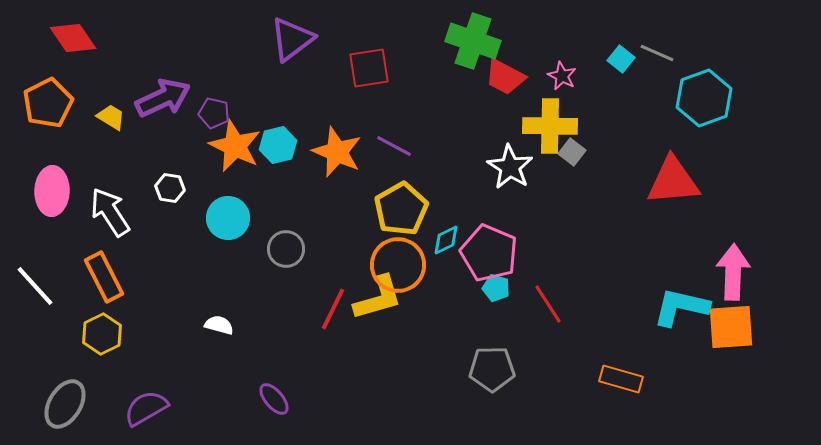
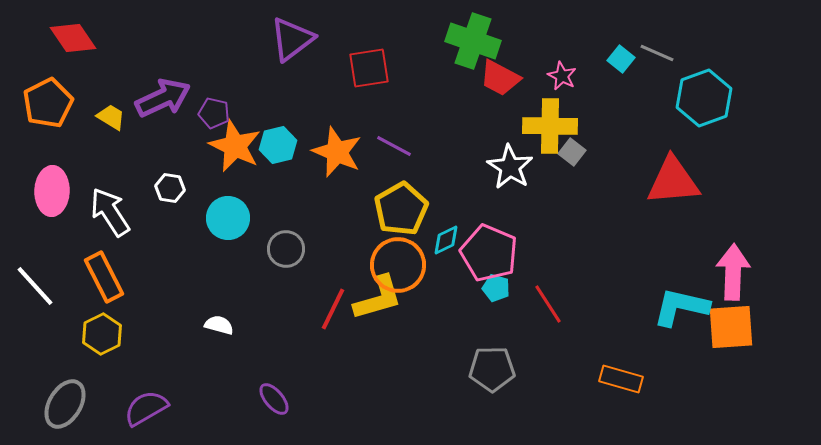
red trapezoid at (505, 77): moved 5 px left, 1 px down
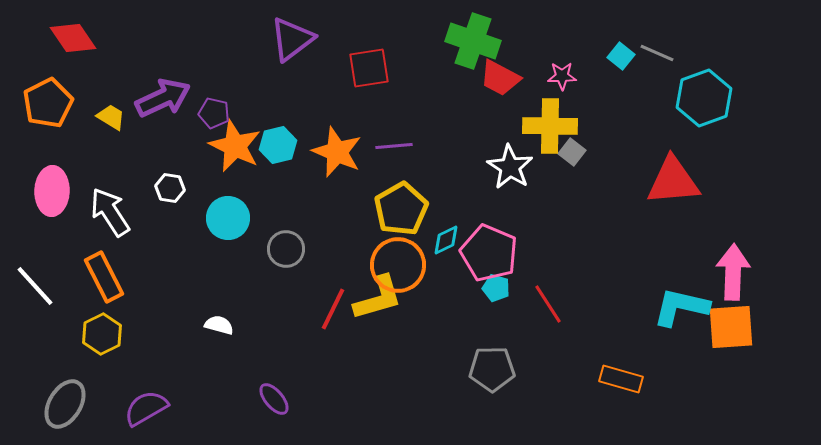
cyan square at (621, 59): moved 3 px up
pink star at (562, 76): rotated 28 degrees counterclockwise
purple line at (394, 146): rotated 33 degrees counterclockwise
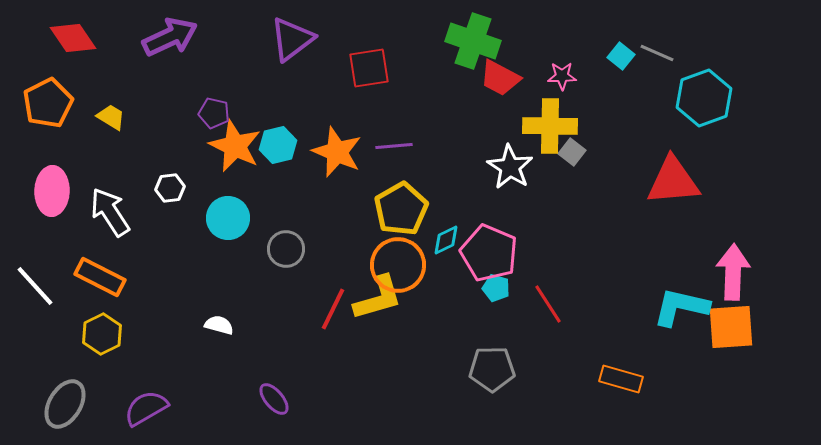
purple arrow at (163, 98): moved 7 px right, 61 px up
white hexagon at (170, 188): rotated 16 degrees counterclockwise
orange rectangle at (104, 277): moved 4 px left; rotated 36 degrees counterclockwise
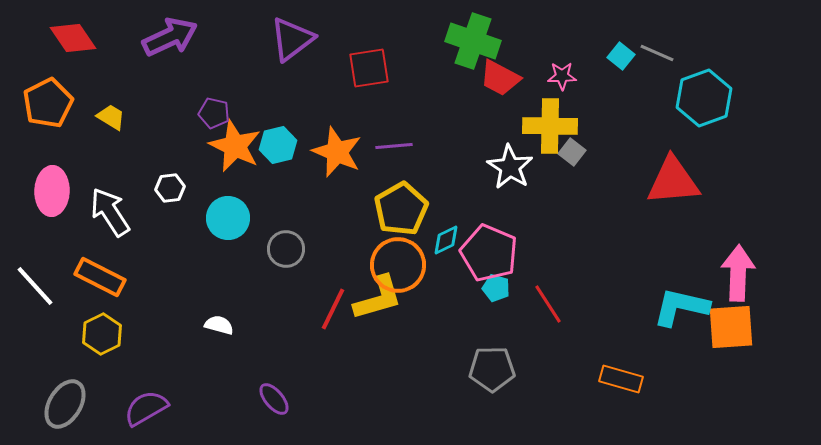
pink arrow at (733, 272): moved 5 px right, 1 px down
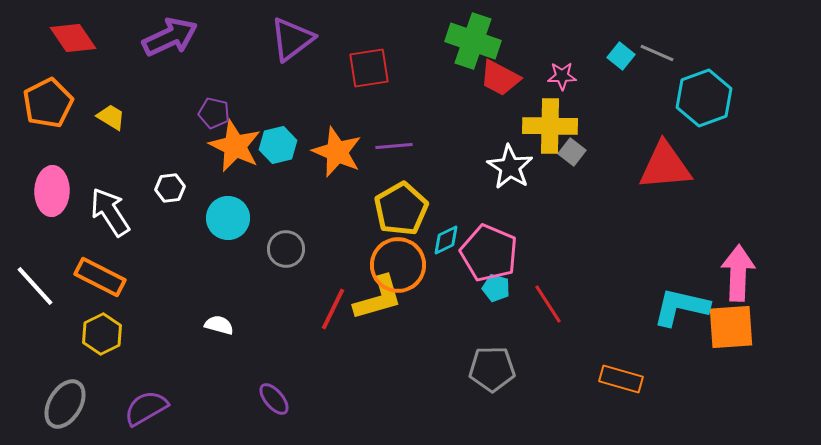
red triangle at (673, 181): moved 8 px left, 15 px up
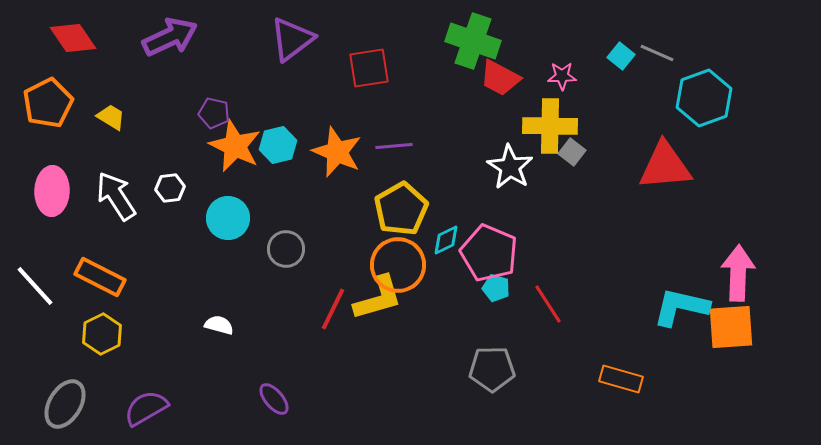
white arrow at (110, 212): moved 6 px right, 16 px up
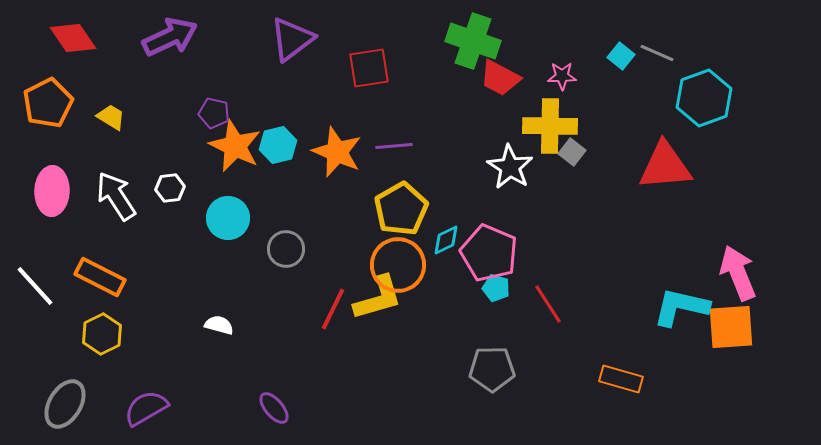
pink arrow at (738, 273): rotated 24 degrees counterclockwise
purple ellipse at (274, 399): moved 9 px down
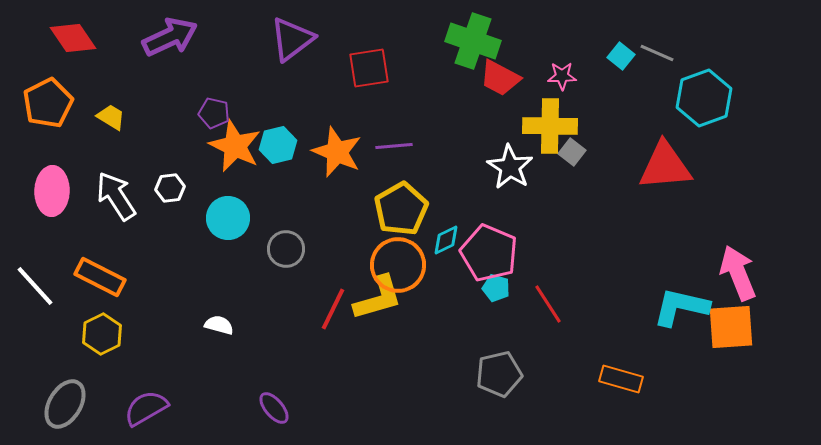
gray pentagon at (492, 369): moved 7 px right, 5 px down; rotated 12 degrees counterclockwise
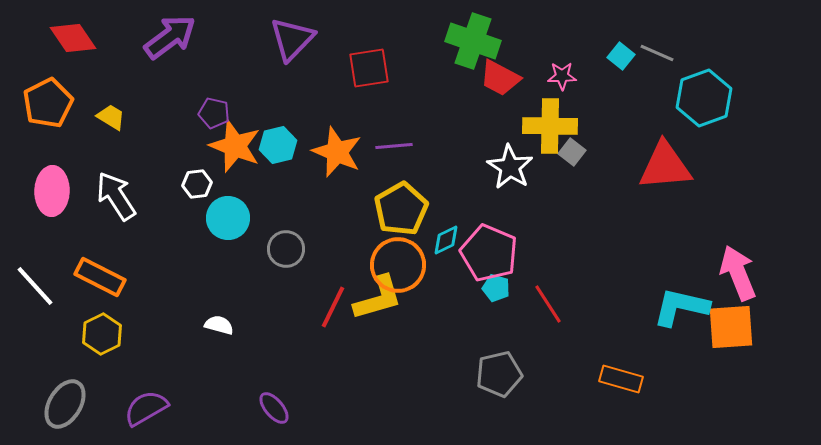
purple arrow at (170, 37): rotated 12 degrees counterclockwise
purple triangle at (292, 39): rotated 9 degrees counterclockwise
orange star at (235, 146): rotated 4 degrees counterclockwise
white hexagon at (170, 188): moved 27 px right, 4 px up
red line at (333, 309): moved 2 px up
